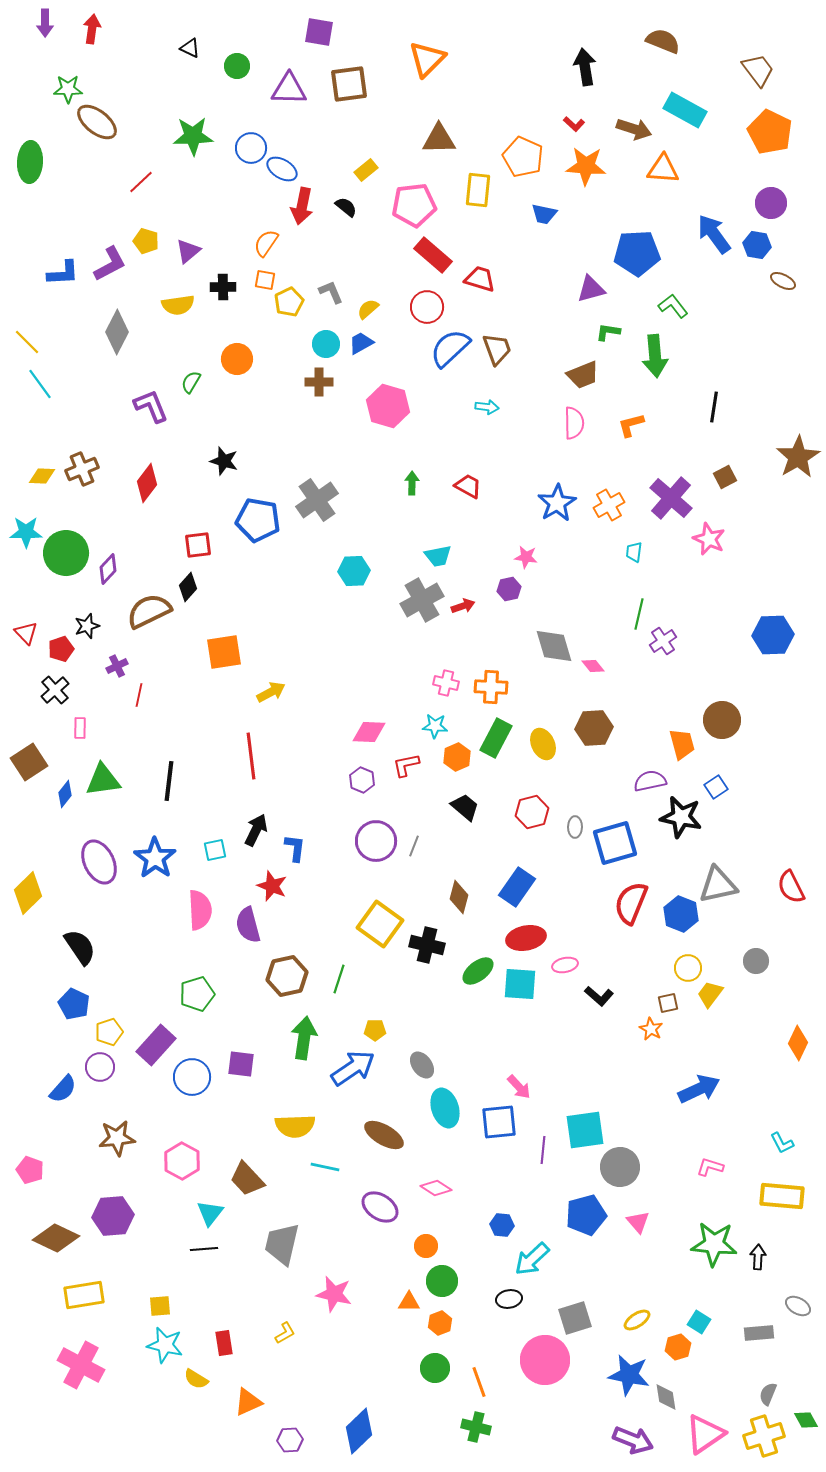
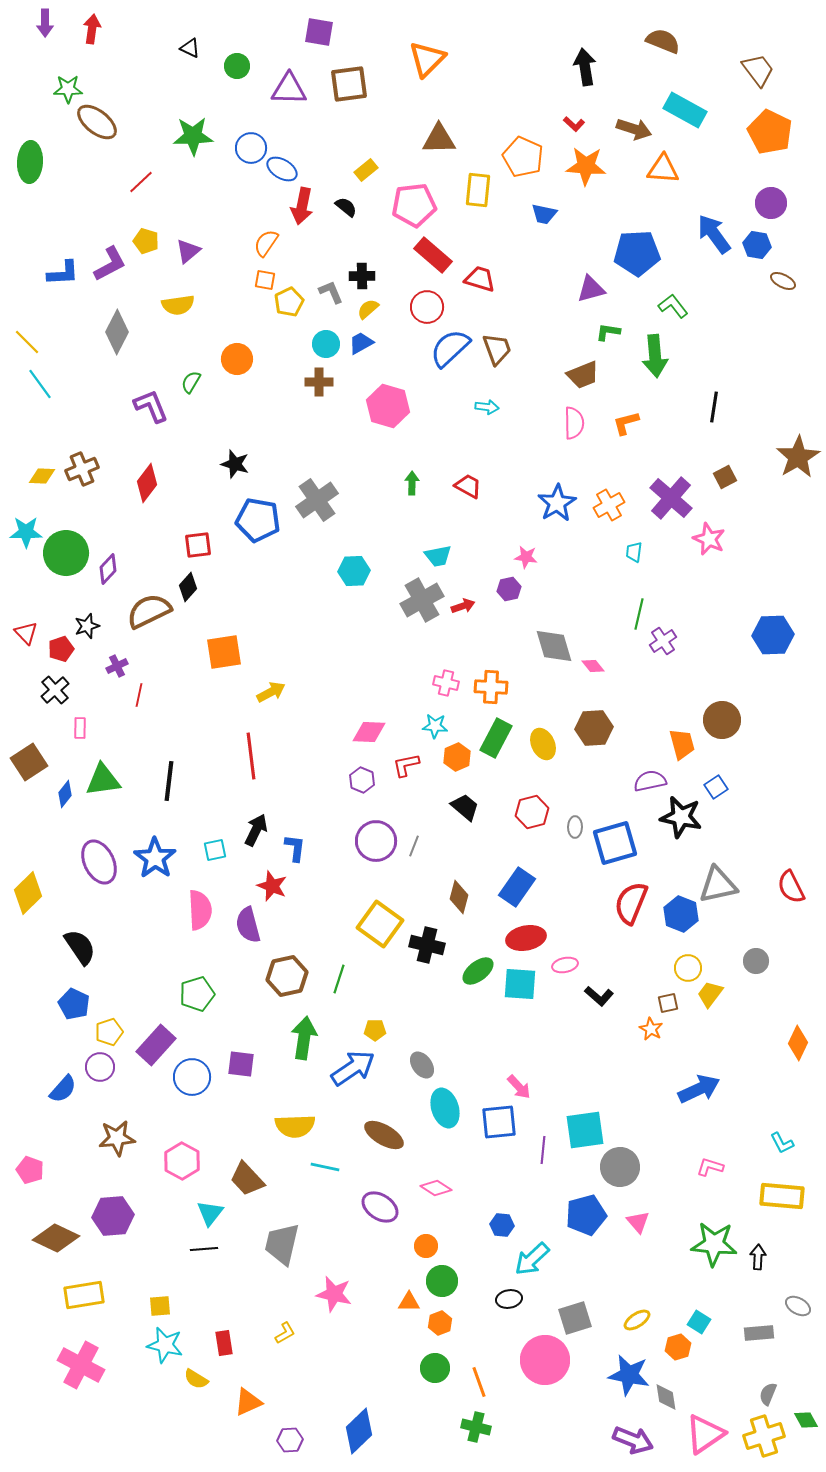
black cross at (223, 287): moved 139 px right, 11 px up
orange L-shape at (631, 425): moved 5 px left, 2 px up
black star at (224, 461): moved 11 px right, 3 px down
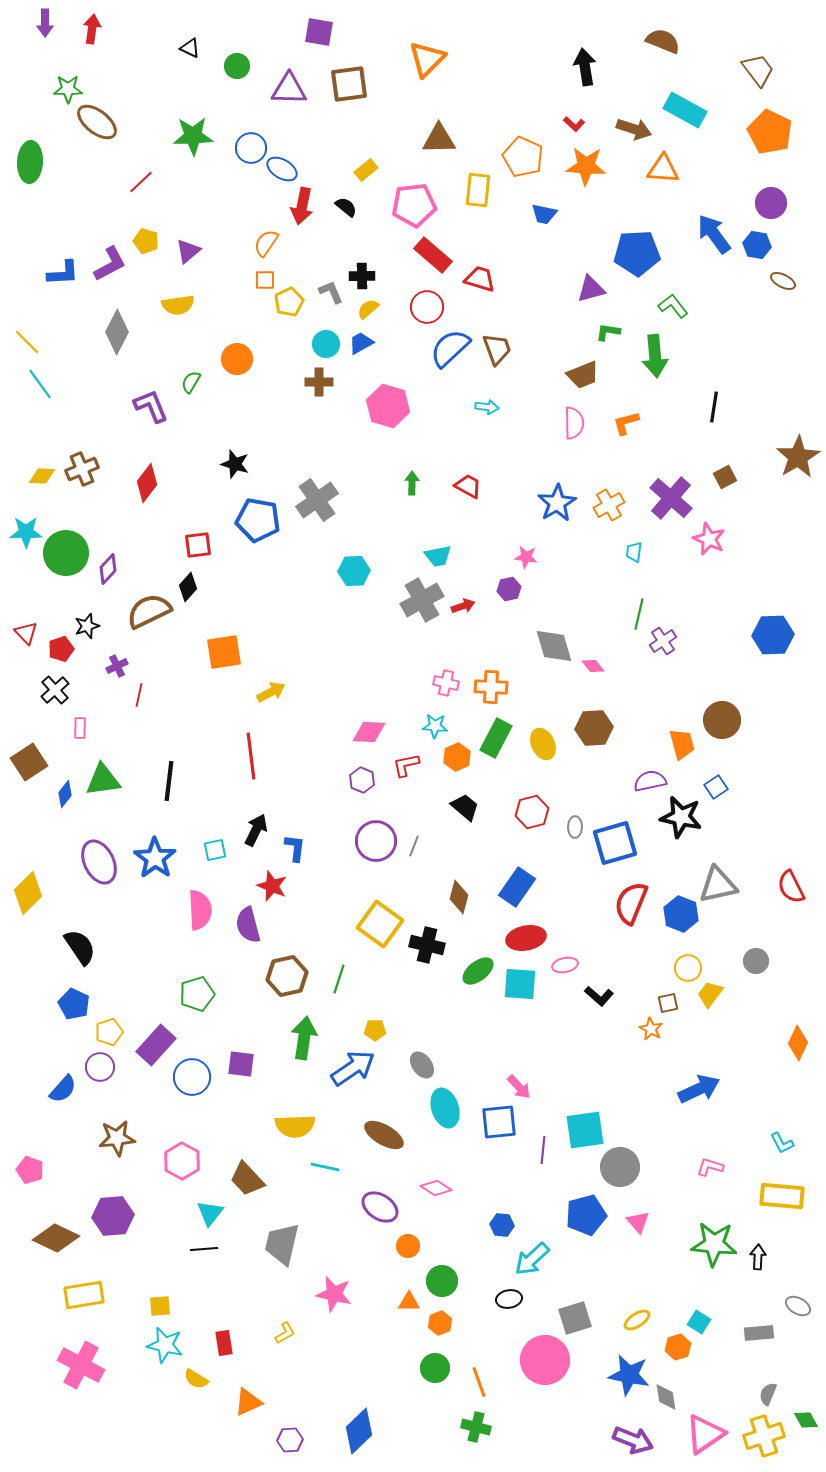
orange square at (265, 280): rotated 10 degrees counterclockwise
orange circle at (426, 1246): moved 18 px left
